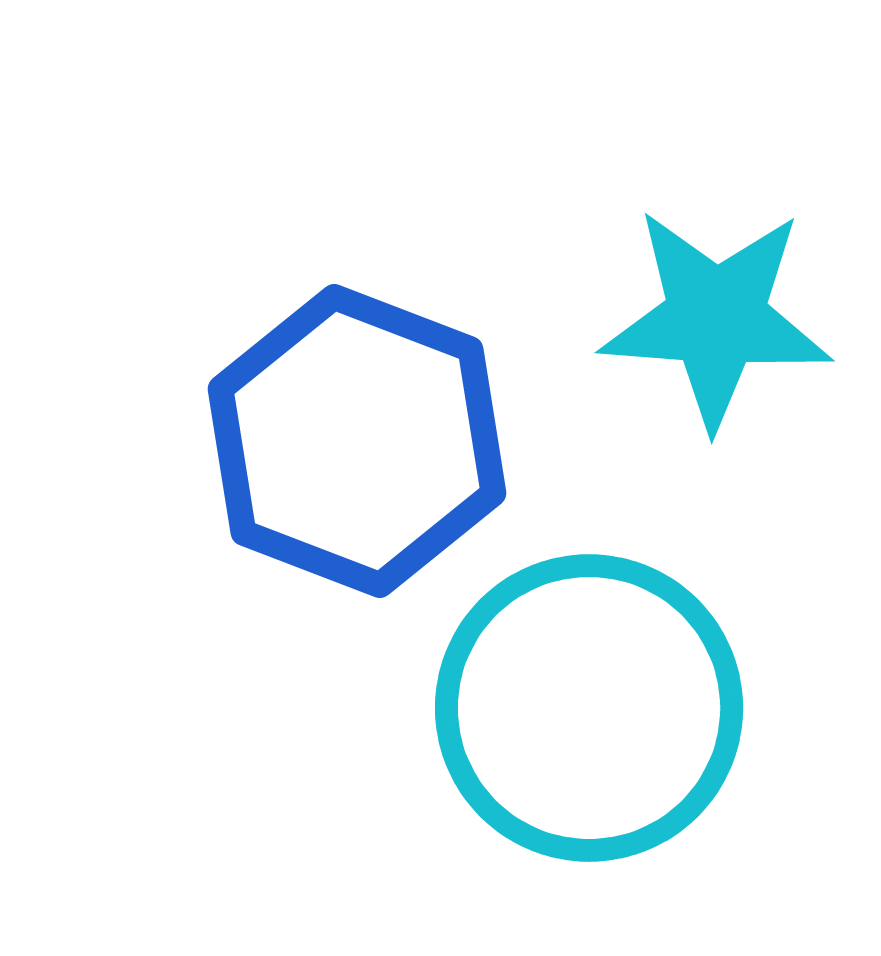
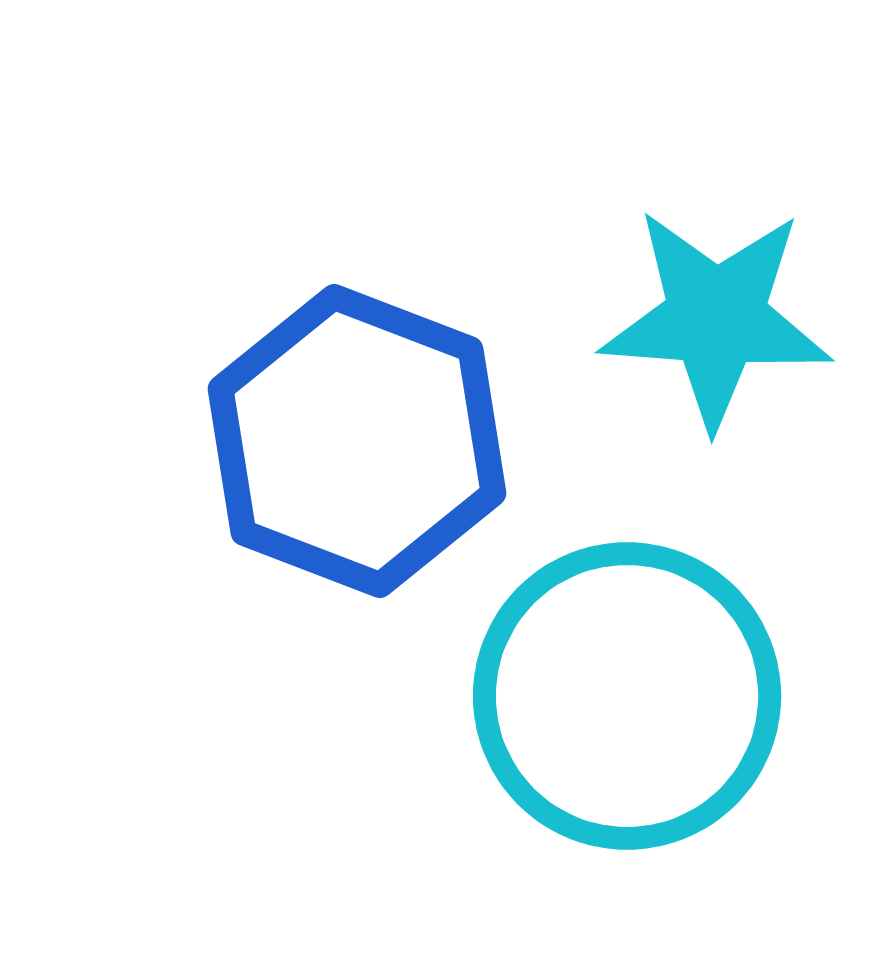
cyan circle: moved 38 px right, 12 px up
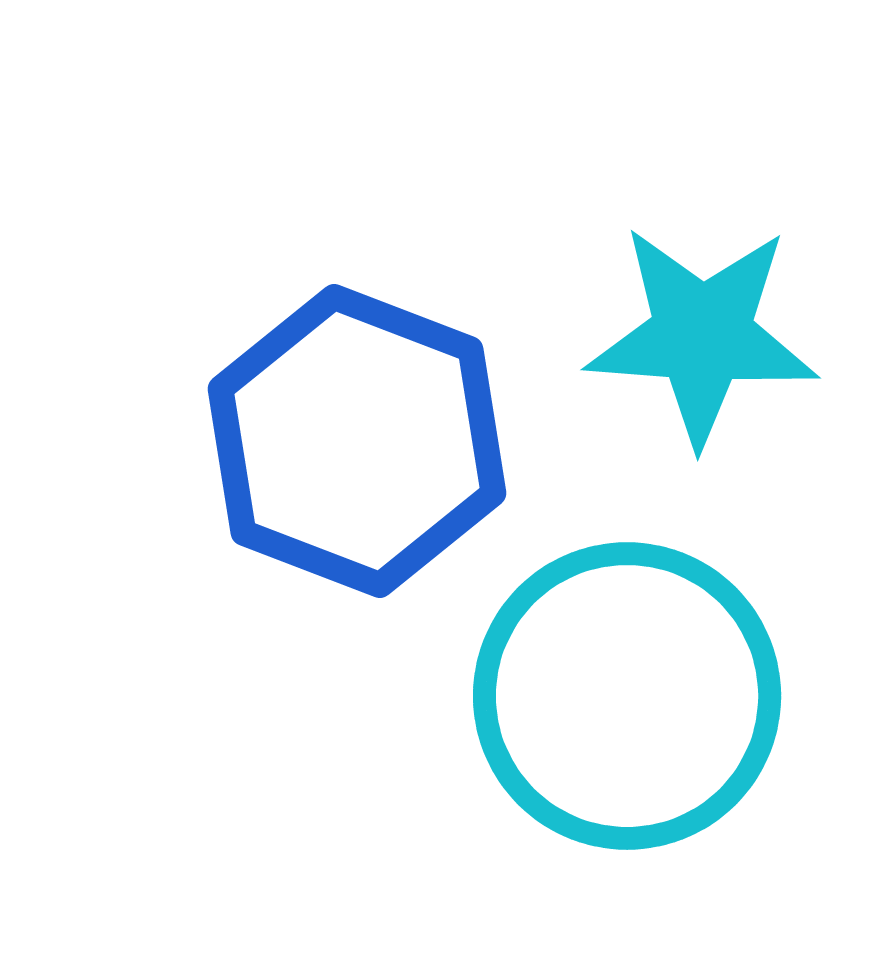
cyan star: moved 14 px left, 17 px down
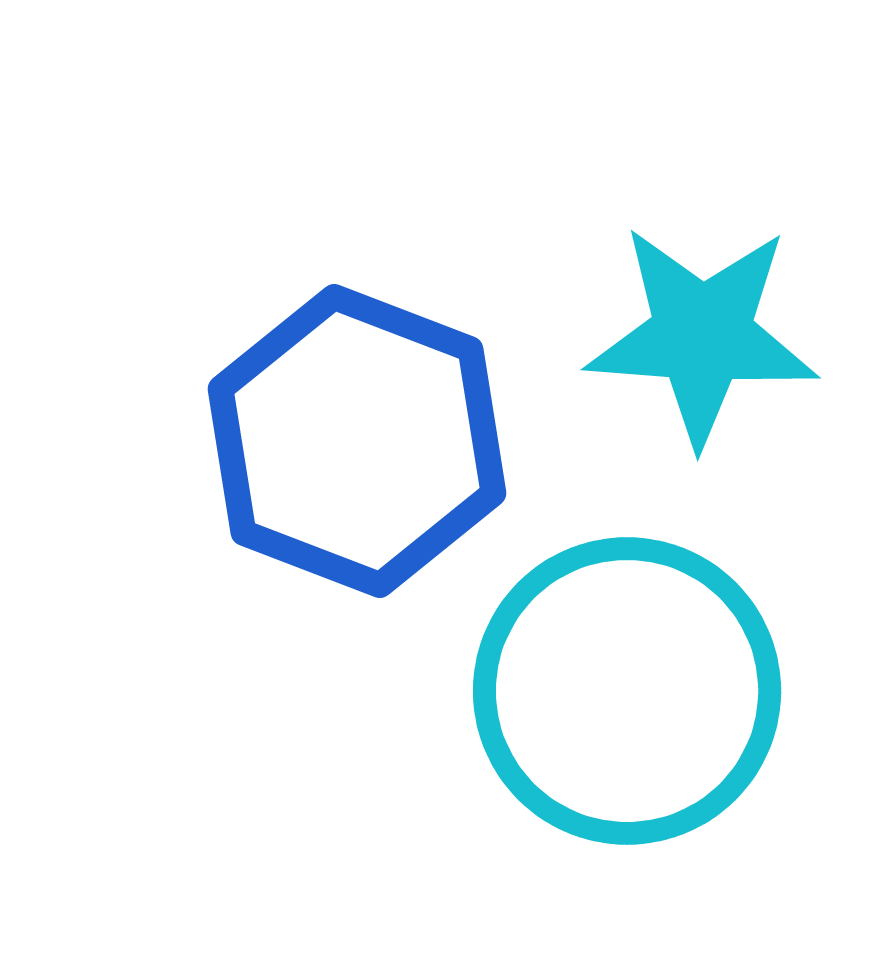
cyan circle: moved 5 px up
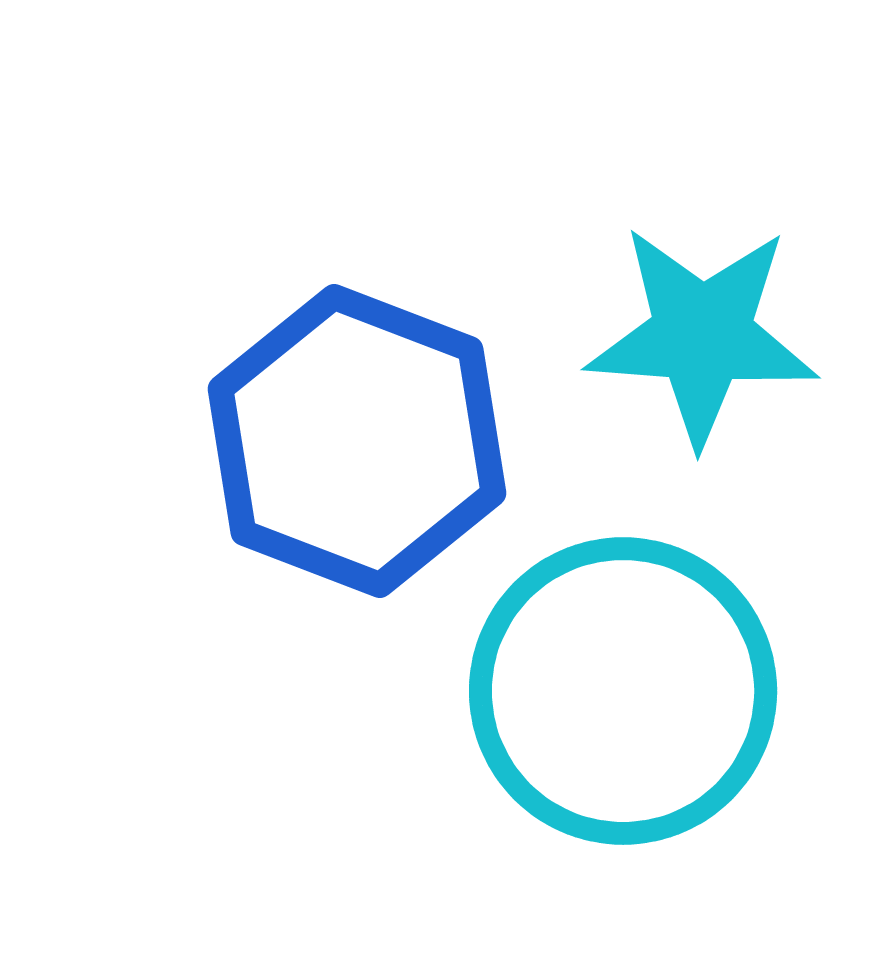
cyan circle: moved 4 px left
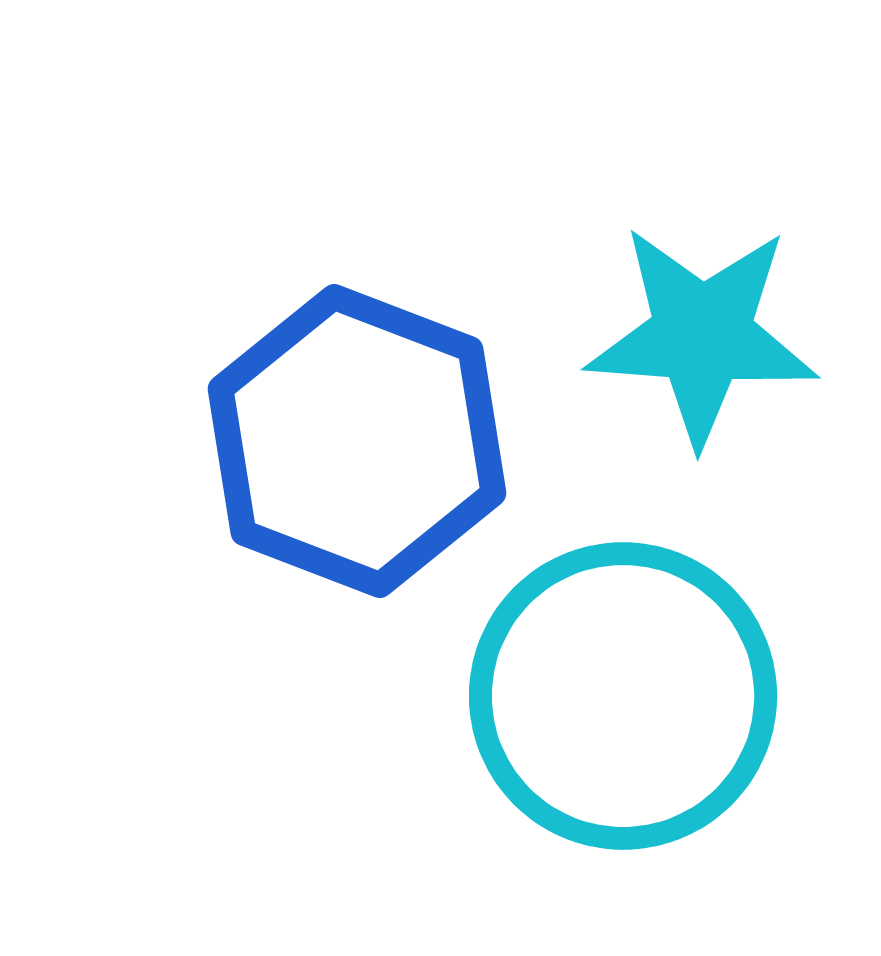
cyan circle: moved 5 px down
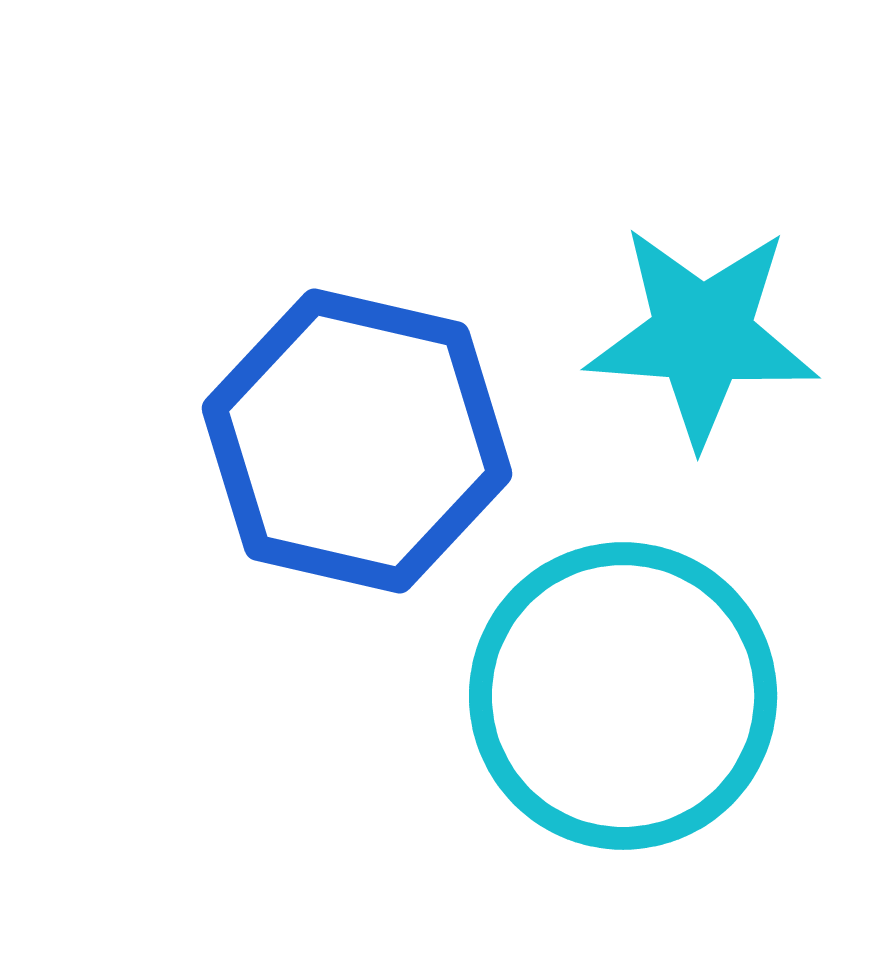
blue hexagon: rotated 8 degrees counterclockwise
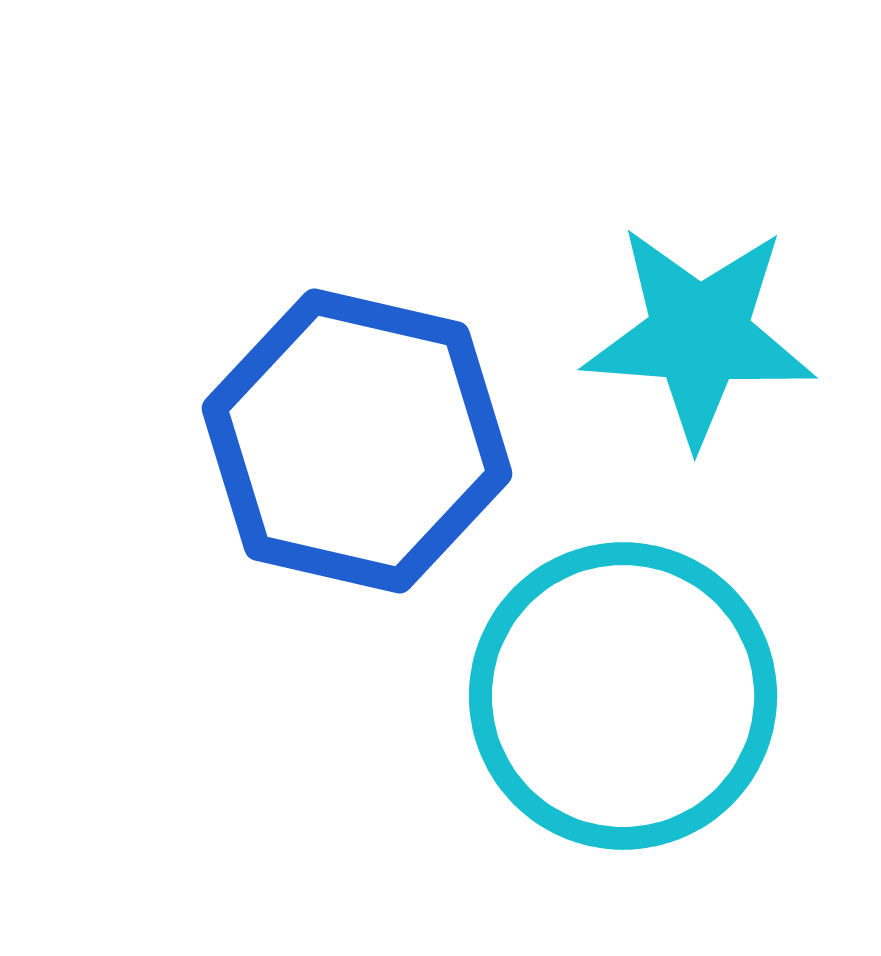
cyan star: moved 3 px left
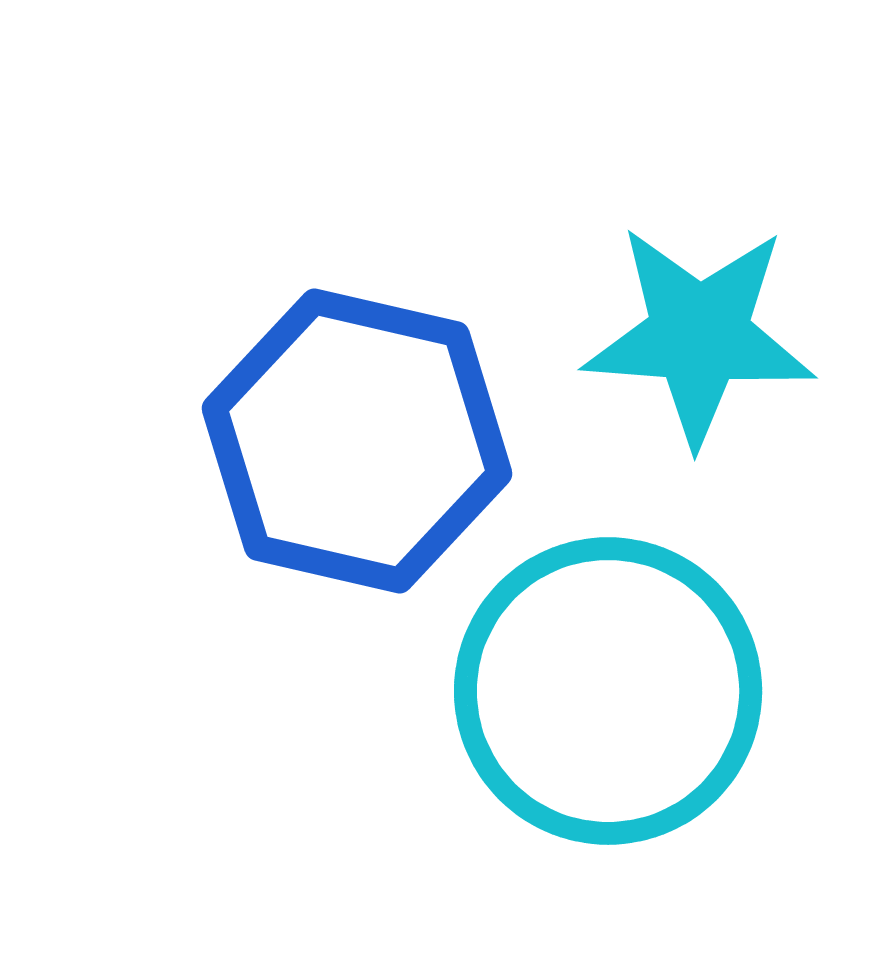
cyan circle: moved 15 px left, 5 px up
